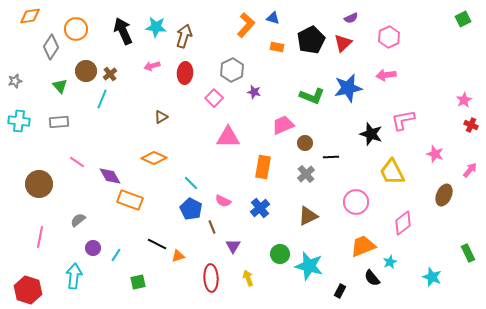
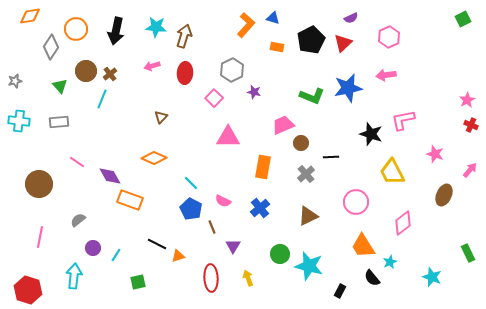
black arrow at (123, 31): moved 7 px left; rotated 144 degrees counterclockwise
pink star at (464, 100): moved 3 px right
brown triangle at (161, 117): rotated 16 degrees counterclockwise
brown circle at (305, 143): moved 4 px left
orange trapezoid at (363, 246): rotated 100 degrees counterclockwise
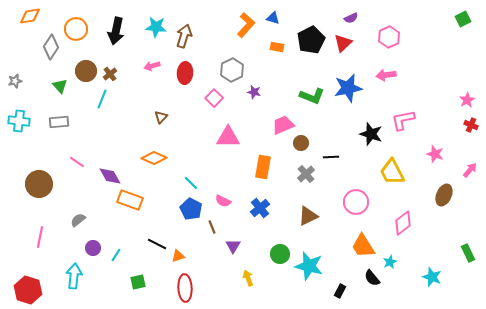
red ellipse at (211, 278): moved 26 px left, 10 px down
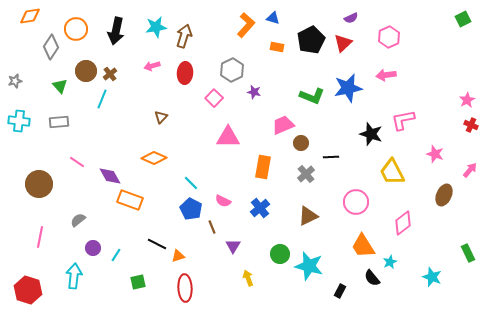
cyan star at (156, 27): rotated 15 degrees counterclockwise
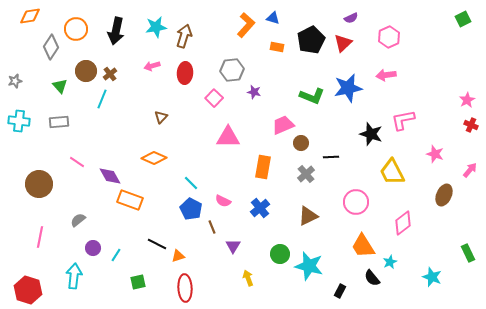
gray hexagon at (232, 70): rotated 20 degrees clockwise
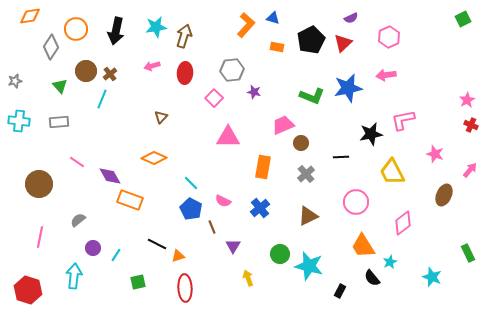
black star at (371, 134): rotated 30 degrees counterclockwise
black line at (331, 157): moved 10 px right
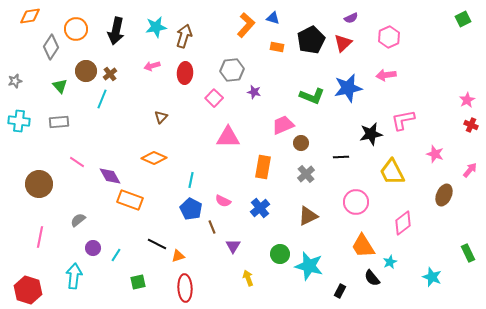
cyan line at (191, 183): moved 3 px up; rotated 56 degrees clockwise
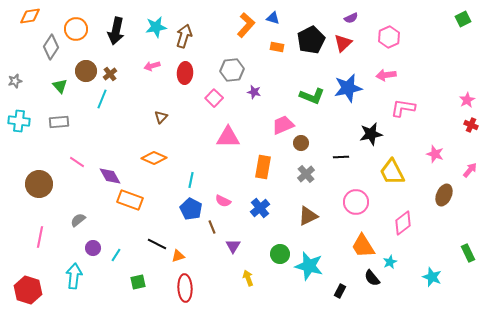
pink L-shape at (403, 120): moved 12 px up; rotated 20 degrees clockwise
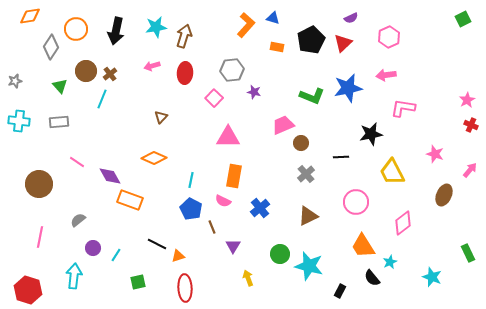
orange rectangle at (263, 167): moved 29 px left, 9 px down
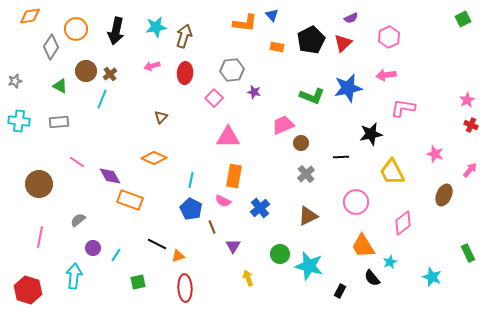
blue triangle at (273, 18): moved 1 px left, 3 px up; rotated 32 degrees clockwise
orange L-shape at (246, 25): moved 1 px left, 2 px up; rotated 55 degrees clockwise
green triangle at (60, 86): rotated 21 degrees counterclockwise
